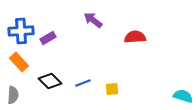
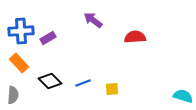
orange rectangle: moved 1 px down
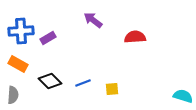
orange rectangle: moved 1 px left, 1 px down; rotated 18 degrees counterclockwise
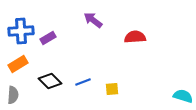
orange rectangle: rotated 60 degrees counterclockwise
blue line: moved 1 px up
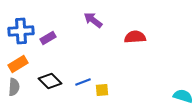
yellow square: moved 10 px left, 1 px down
gray semicircle: moved 1 px right, 8 px up
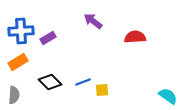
purple arrow: moved 1 px down
orange rectangle: moved 2 px up
black diamond: moved 1 px down
gray semicircle: moved 8 px down
cyan semicircle: moved 15 px left; rotated 18 degrees clockwise
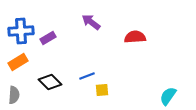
purple arrow: moved 2 px left, 1 px down
blue line: moved 4 px right, 6 px up
cyan semicircle: rotated 90 degrees counterclockwise
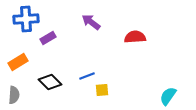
blue cross: moved 5 px right, 12 px up
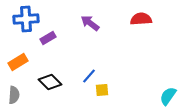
purple arrow: moved 1 px left, 1 px down
red semicircle: moved 6 px right, 18 px up
blue line: moved 2 px right; rotated 28 degrees counterclockwise
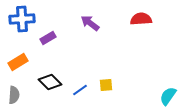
blue cross: moved 4 px left
blue line: moved 9 px left, 14 px down; rotated 14 degrees clockwise
yellow square: moved 4 px right, 5 px up
